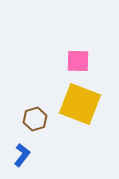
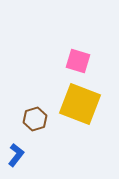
pink square: rotated 15 degrees clockwise
blue L-shape: moved 6 px left
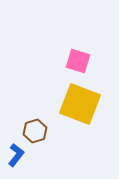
brown hexagon: moved 12 px down
